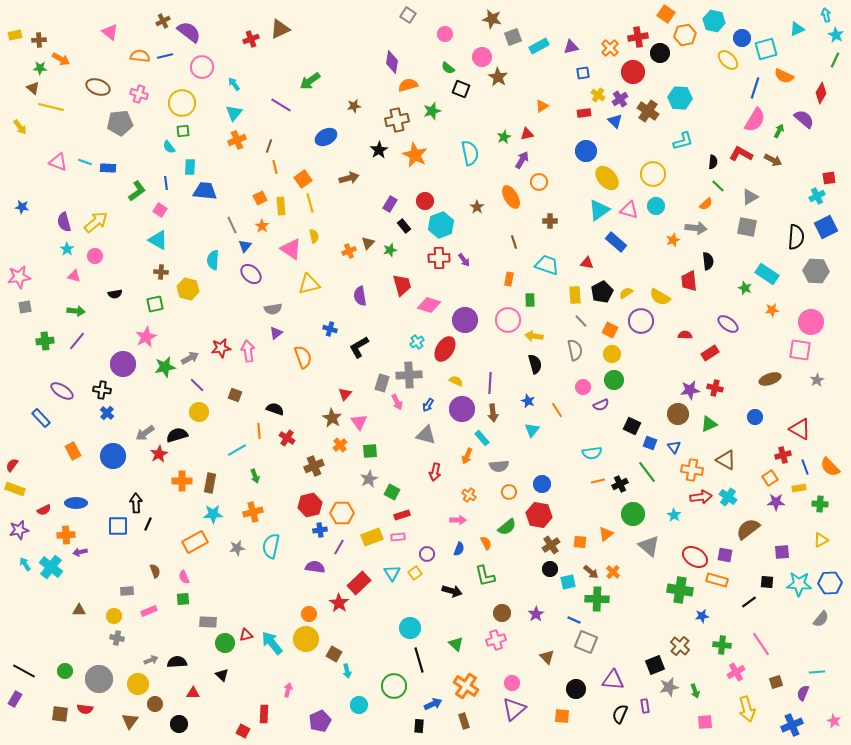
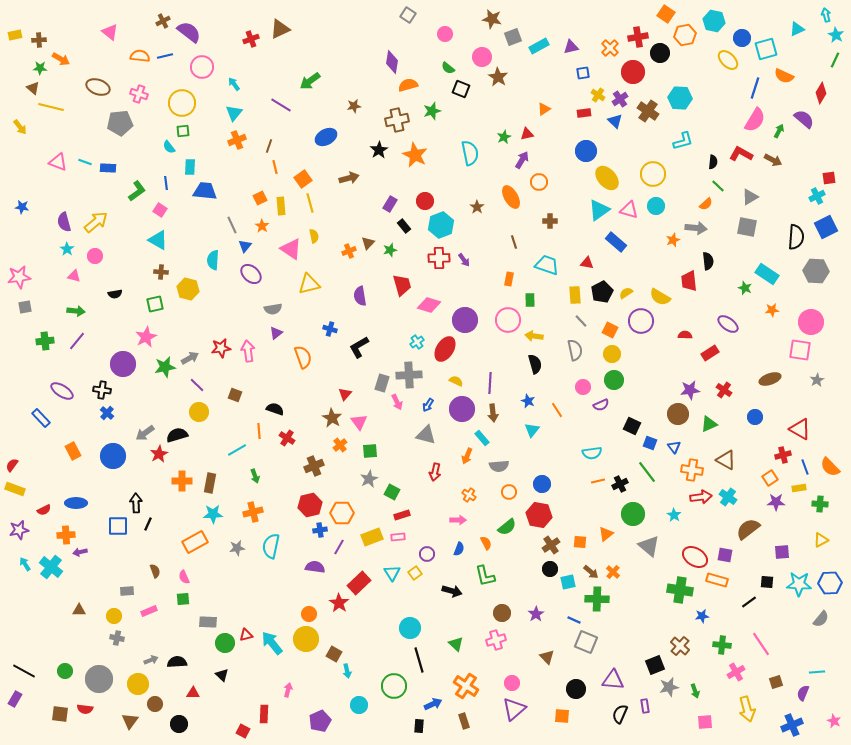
orange triangle at (542, 106): moved 2 px right, 3 px down
red cross at (715, 388): moved 9 px right, 2 px down; rotated 21 degrees clockwise
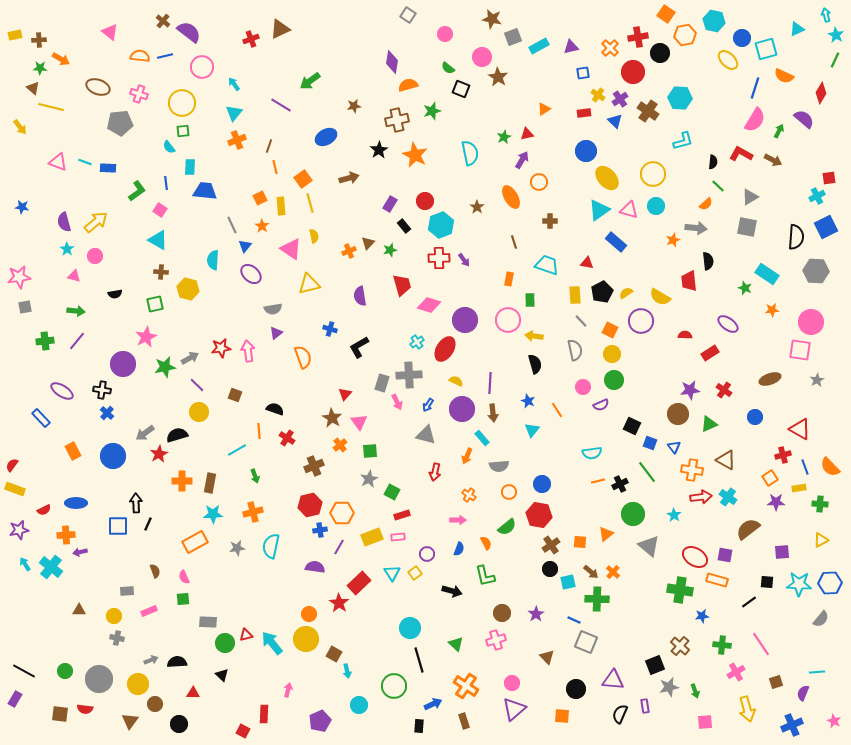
brown cross at (163, 21): rotated 24 degrees counterclockwise
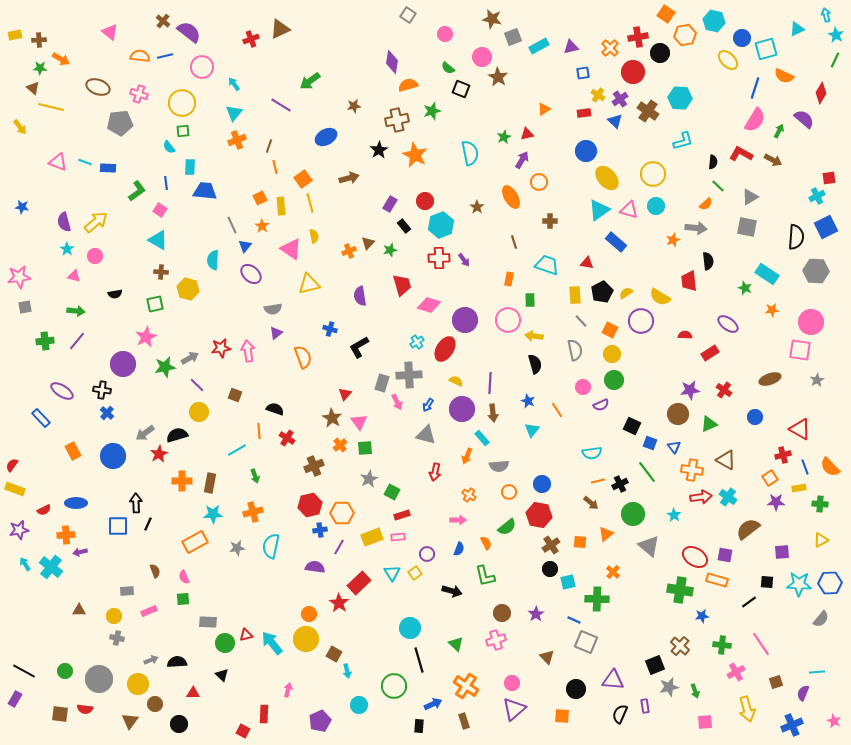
green square at (370, 451): moved 5 px left, 3 px up
brown arrow at (591, 572): moved 69 px up
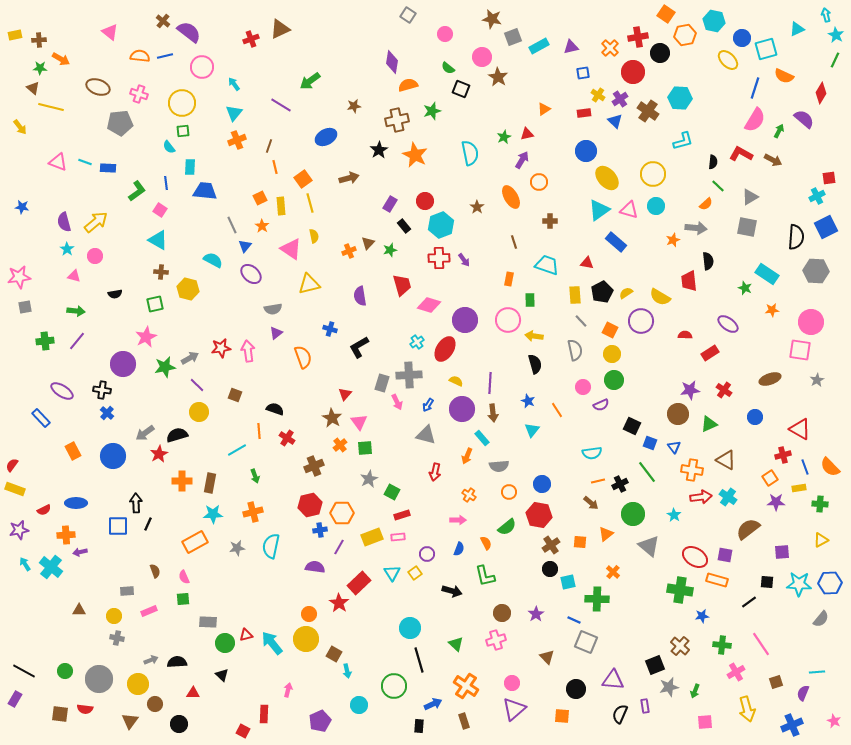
cyan semicircle at (213, 260): rotated 114 degrees clockwise
green arrow at (695, 691): rotated 40 degrees clockwise
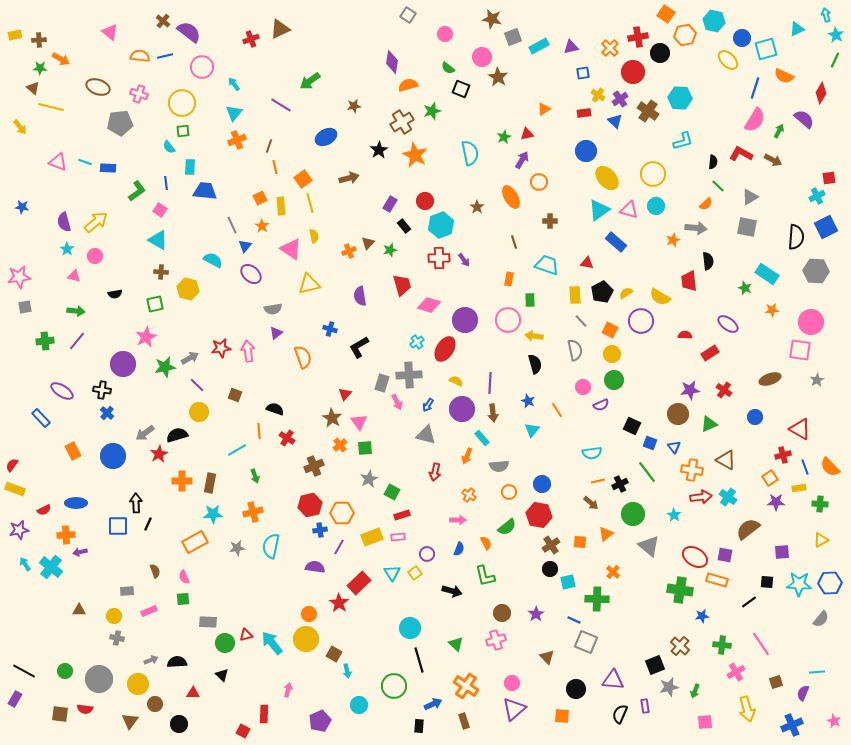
brown cross at (397, 120): moved 5 px right, 2 px down; rotated 20 degrees counterclockwise
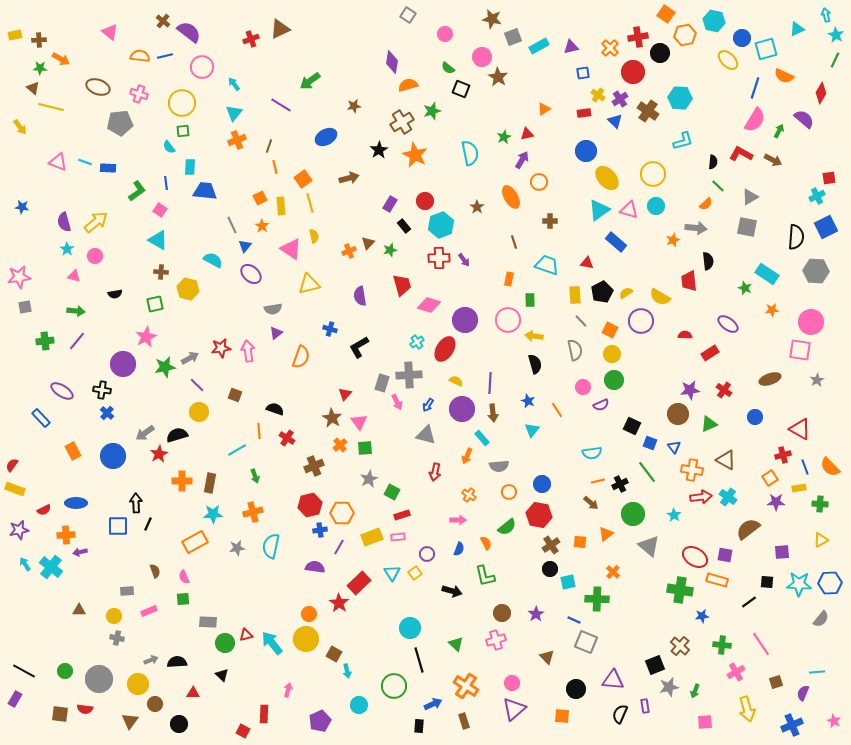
orange semicircle at (303, 357): moved 2 px left; rotated 40 degrees clockwise
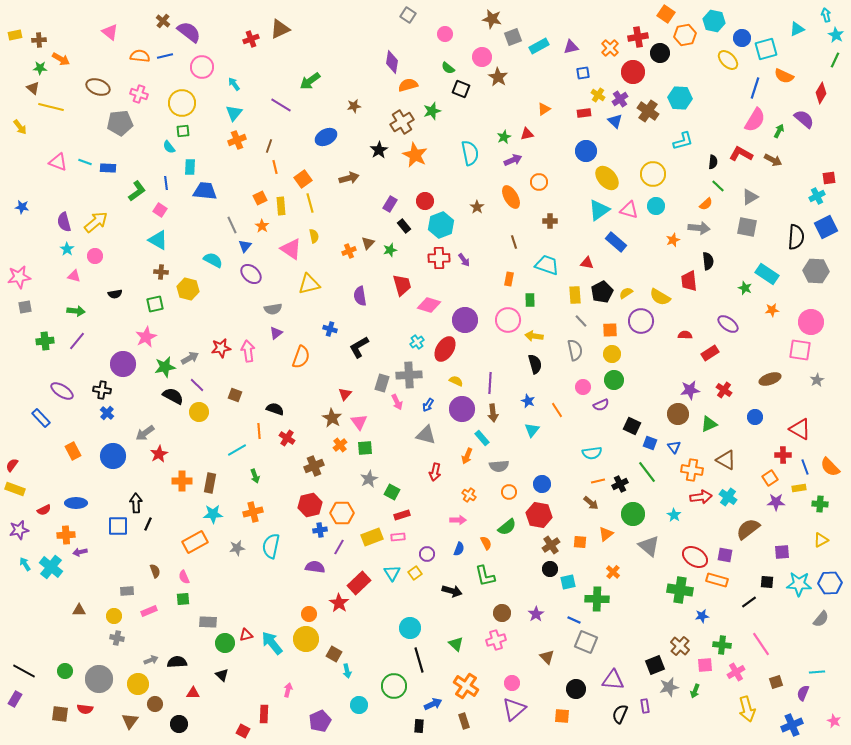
purple arrow at (522, 160): moved 9 px left; rotated 36 degrees clockwise
gray arrow at (696, 228): moved 3 px right
orange square at (610, 330): rotated 28 degrees counterclockwise
black semicircle at (177, 435): moved 4 px left, 39 px up; rotated 45 degrees clockwise
red cross at (783, 455): rotated 14 degrees clockwise
pink square at (705, 722): moved 57 px up
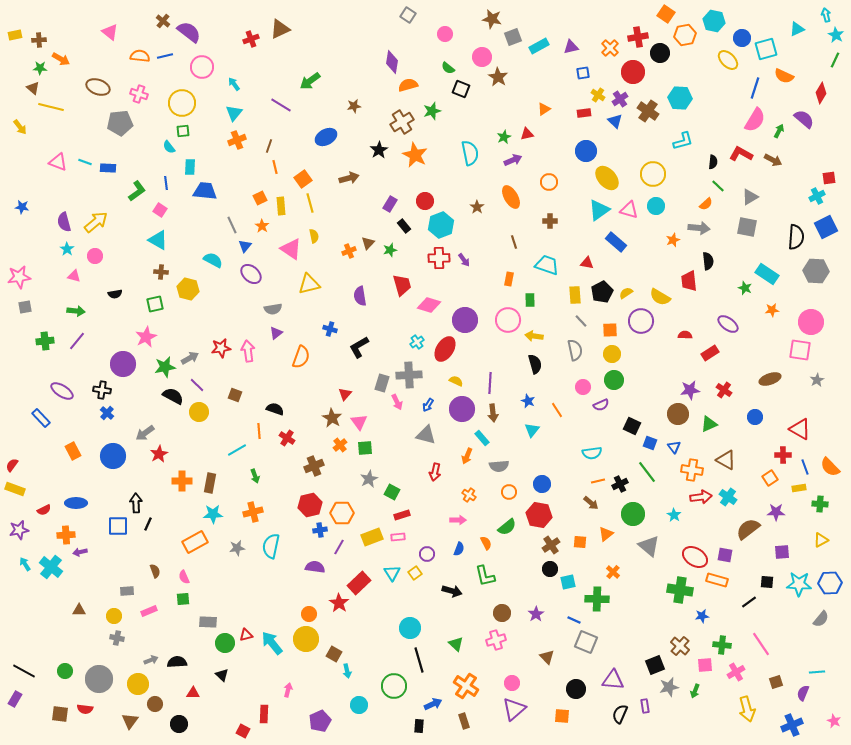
orange circle at (539, 182): moved 10 px right
purple star at (776, 502): moved 10 px down
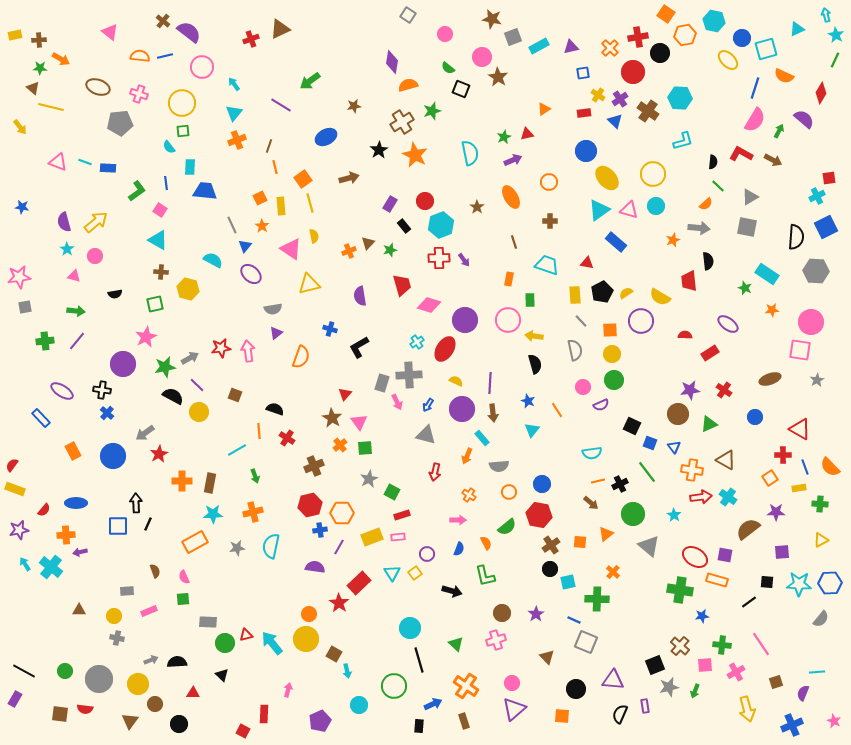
red semicircle at (44, 510): rotated 24 degrees counterclockwise
